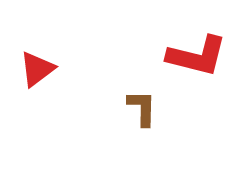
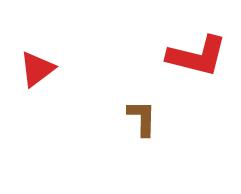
brown L-shape: moved 10 px down
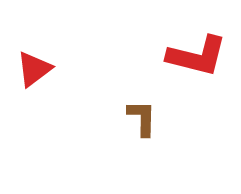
red triangle: moved 3 px left
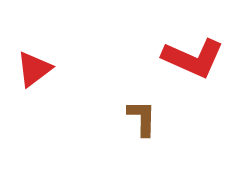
red L-shape: moved 4 px left, 2 px down; rotated 10 degrees clockwise
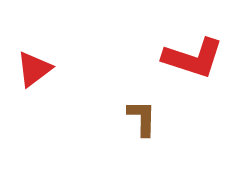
red L-shape: rotated 6 degrees counterclockwise
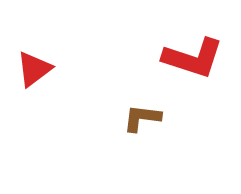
brown L-shape: rotated 84 degrees counterclockwise
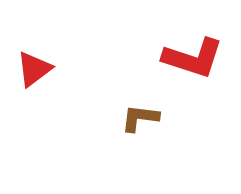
brown L-shape: moved 2 px left
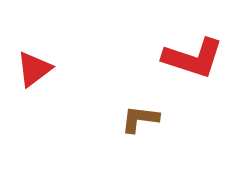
brown L-shape: moved 1 px down
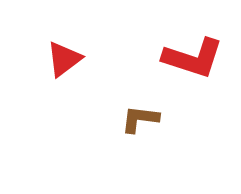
red triangle: moved 30 px right, 10 px up
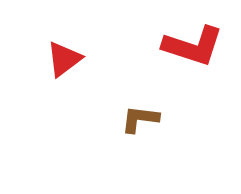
red L-shape: moved 12 px up
